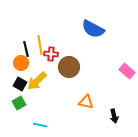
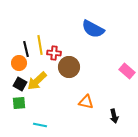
red cross: moved 3 px right, 1 px up
orange circle: moved 2 px left
green square: rotated 24 degrees clockwise
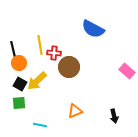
black line: moved 13 px left
orange triangle: moved 11 px left, 9 px down; rotated 35 degrees counterclockwise
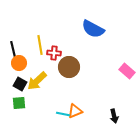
cyan line: moved 23 px right, 11 px up
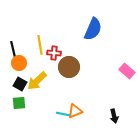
blue semicircle: rotated 95 degrees counterclockwise
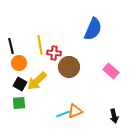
black line: moved 2 px left, 3 px up
pink rectangle: moved 16 px left
cyan line: rotated 32 degrees counterclockwise
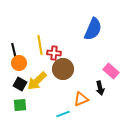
black line: moved 3 px right, 5 px down
brown circle: moved 6 px left, 2 px down
green square: moved 1 px right, 2 px down
orange triangle: moved 6 px right, 12 px up
black arrow: moved 14 px left, 28 px up
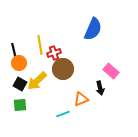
red cross: rotated 24 degrees counterclockwise
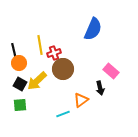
orange triangle: moved 1 px down; rotated 14 degrees counterclockwise
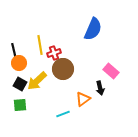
orange triangle: moved 2 px right, 1 px up
